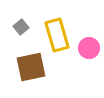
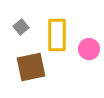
yellow rectangle: rotated 16 degrees clockwise
pink circle: moved 1 px down
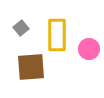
gray square: moved 1 px down
brown square: rotated 8 degrees clockwise
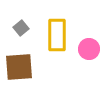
brown square: moved 12 px left
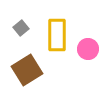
pink circle: moved 1 px left
brown square: moved 8 px right, 3 px down; rotated 28 degrees counterclockwise
